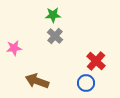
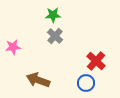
pink star: moved 1 px left, 1 px up
brown arrow: moved 1 px right, 1 px up
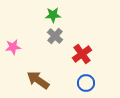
red cross: moved 14 px left, 7 px up; rotated 12 degrees clockwise
brown arrow: rotated 15 degrees clockwise
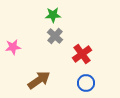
brown arrow: moved 1 px right; rotated 110 degrees clockwise
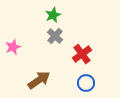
green star: rotated 21 degrees counterclockwise
pink star: rotated 14 degrees counterclockwise
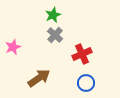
gray cross: moved 1 px up
red cross: rotated 12 degrees clockwise
brown arrow: moved 2 px up
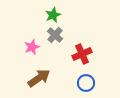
pink star: moved 19 px right
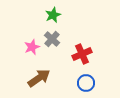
gray cross: moved 3 px left, 4 px down
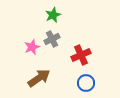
gray cross: rotated 21 degrees clockwise
red cross: moved 1 px left, 1 px down
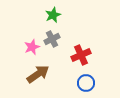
brown arrow: moved 1 px left, 4 px up
